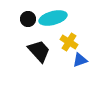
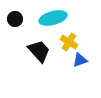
black circle: moved 13 px left
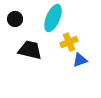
cyan ellipse: rotated 52 degrees counterclockwise
yellow cross: rotated 36 degrees clockwise
black trapezoid: moved 9 px left, 1 px up; rotated 35 degrees counterclockwise
